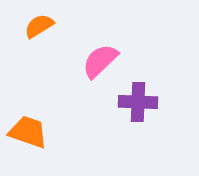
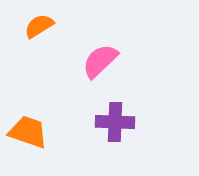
purple cross: moved 23 px left, 20 px down
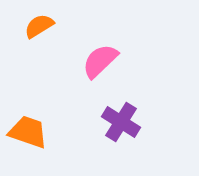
purple cross: moved 6 px right; rotated 30 degrees clockwise
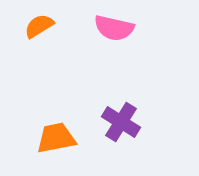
pink semicircle: moved 14 px right, 33 px up; rotated 123 degrees counterclockwise
orange trapezoid: moved 28 px right, 6 px down; rotated 30 degrees counterclockwise
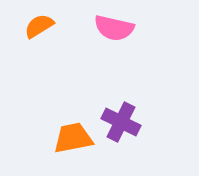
purple cross: rotated 6 degrees counterclockwise
orange trapezoid: moved 17 px right
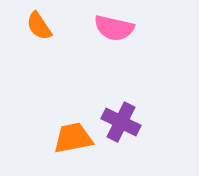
orange semicircle: rotated 92 degrees counterclockwise
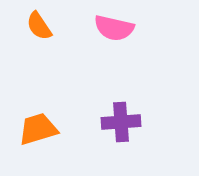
purple cross: rotated 30 degrees counterclockwise
orange trapezoid: moved 35 px left, 9 px up; rotated 6 degrees counterclockwise
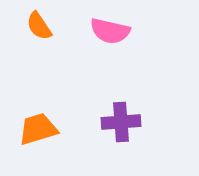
pink semicircle: moved 4 px left, 3 px down
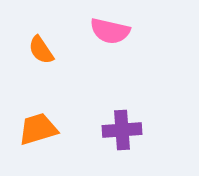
orange semicircle: moved 2 px right, 24 px down
purple cross: moved 1 px right, 8 px down
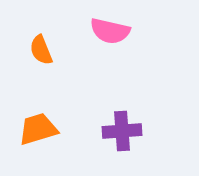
orange semicircle: rotated 12 degrees clockwise
purple cross: moved 1 px down
